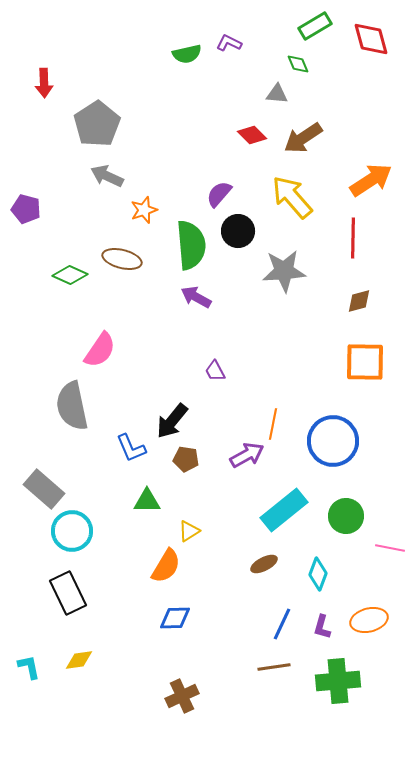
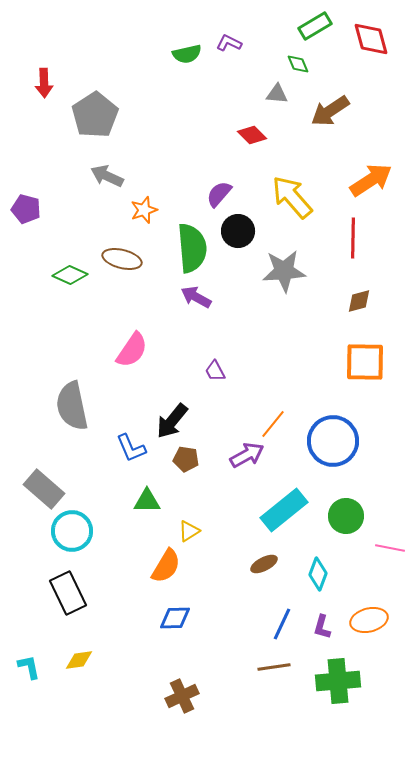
gray pentagon at (97, 124): moved 2 px left, 9 px up
brown arrow at (303, 138): moved 27 px right, 27 px up
green semicircle at (191, 245): moved 1 px right, 3 px down
pink semicircle at (100, 350): moved 32 px right
orange line at (273, 424): rotated 28 degrees clockwise
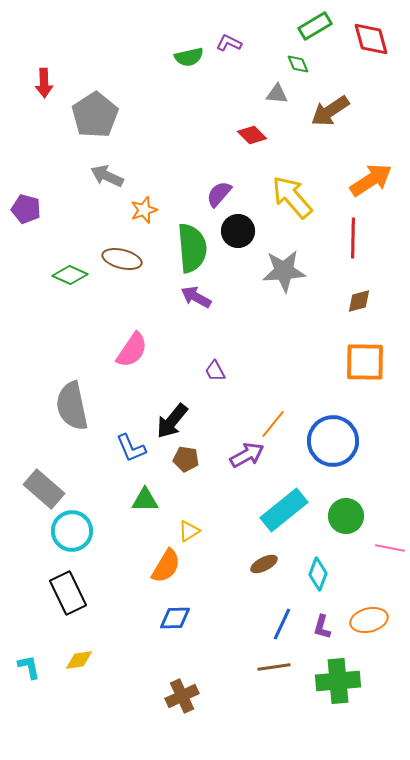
green semicircle at (187, 54): moved 2 px right, 3 px down
green triangle at (147, 501): moved 2 px left, 1 px up
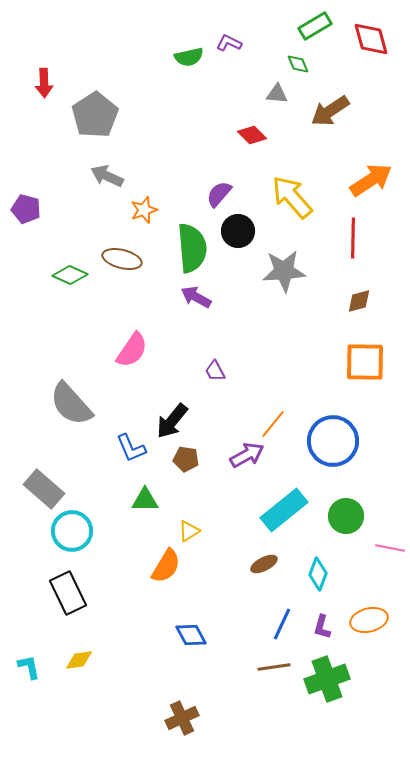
gray semicircle at (72, 406): moved 1 px left, 2 px up; rotated 30 degrees counterclockwise
blue diamond at (175, 618): moved 16 px right, 17 px down; rotated 64 degrees clockwise
green cross at (338, 681): moved 11 px left, 2 px up; rotated 15 degrees counterclockwise
brown cross at (182, 696): moved 22 px down
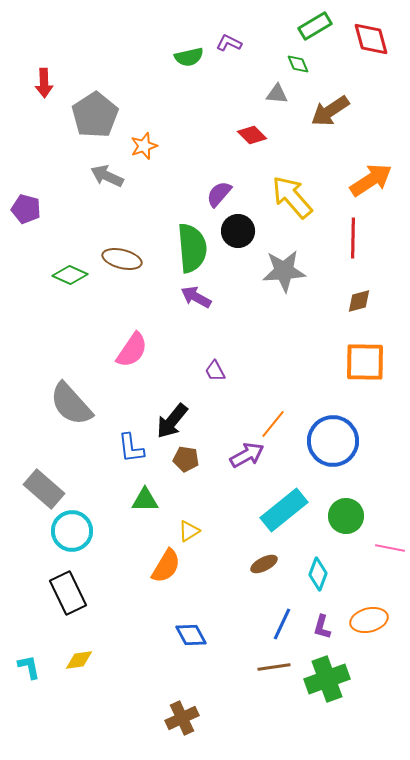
orange star at (144, 210): moved 64 px up
blue L-shape at (131, 448): rotated 16 degrees clockwise
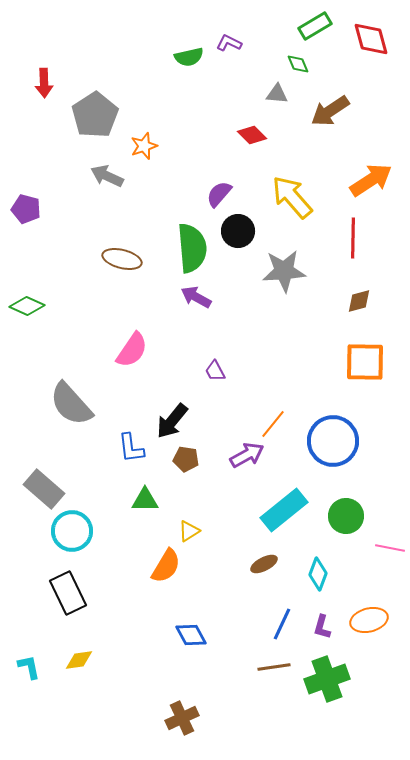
green diamond at (70, 275): moved 43 px left, 31 px down
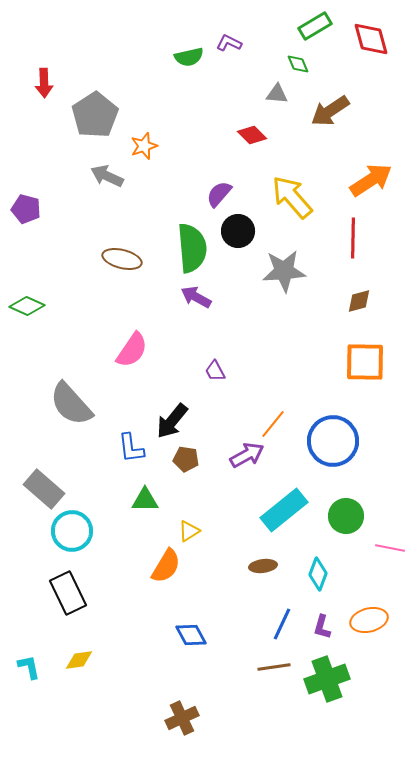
brown ellipse at (264, 564): moved 1 px left, 2 px down; rotated 20 degrees clockwise
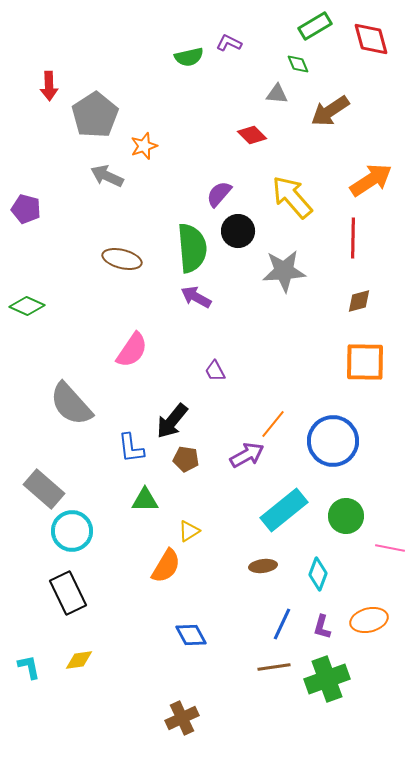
red arrow at (44, 83): moved 5 px right, 3 px down
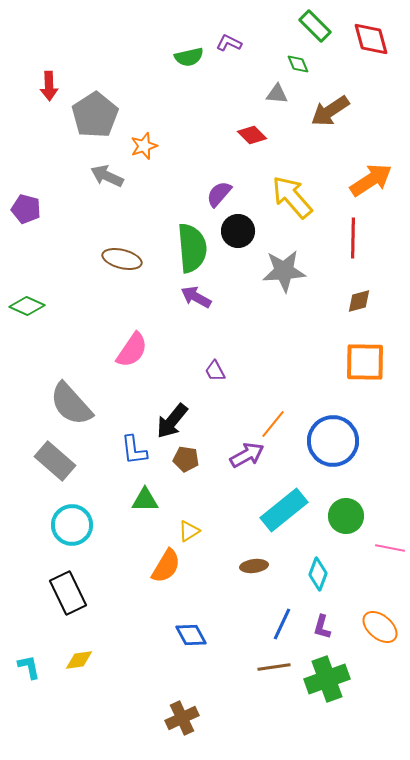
green rectangle at (315, 26): rotated 76 degrees clockwise
blue L-shape at (131, 448): moved 3 px right, 2 px down
gray rectangle at (44, 489): moved 11 px right, 28 px up
cyan circle at (72, 531): moved 6 px up
brown ellipse at (263, 566): moved 9 px left
orange ellipse at (369, 620): moved 11 px right, 7 px down; rotated 54 degrees clockwise
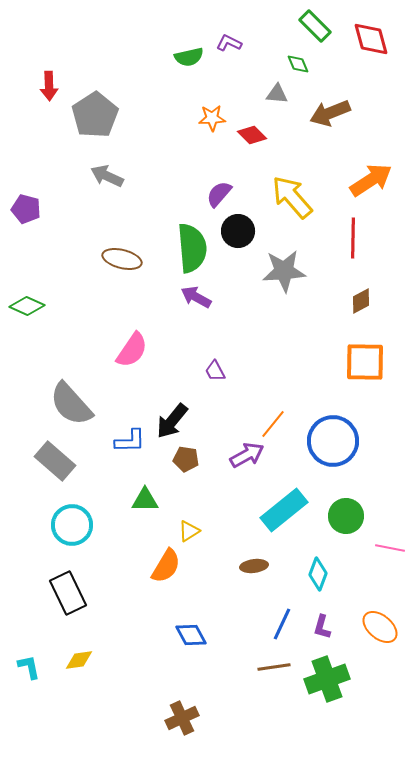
brown arrow at (330, 111): moved 2 px down; rotated 12 degrees clockwise
orange star at (144, 146): moved 68 px right, 28 px up; rotated 16 degrees clockwise
brown diamond at (359, 301): moved 2 px right; rotated 12 degrees counterclockwise
blue L-shape at (134, 450): moved 4 px left, 9 px up; rotated 84 degrees counterclockwise
